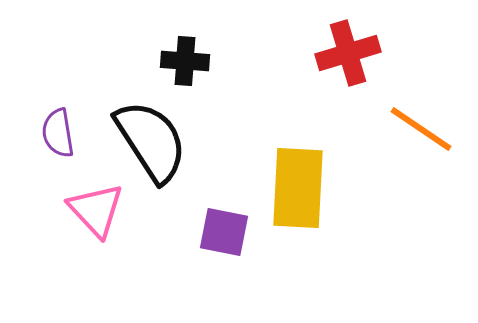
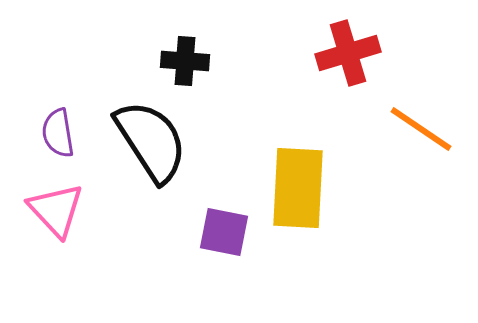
pink triangle: moved 40 px left
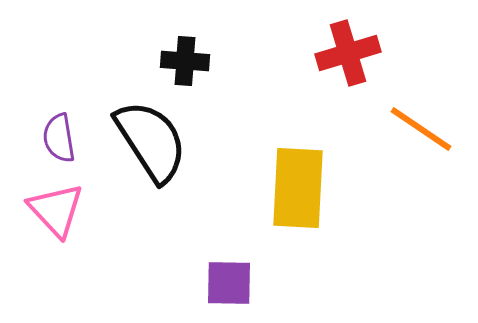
purple semicircle: moved 1 px right, 5 px down
purple square: moved 5 px right, 51 px down; rotated 10 degrees counterclockwise
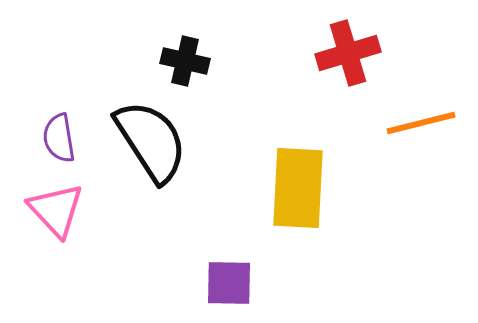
black cross: rotated 9 degrees clockwise
orange line: moved 6 px up; rotated 48 degrees counterclockwise
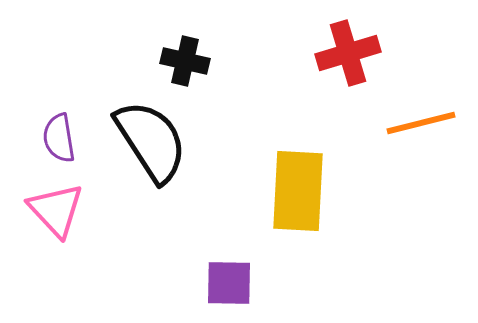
yellow rectangle: moved 3 px down
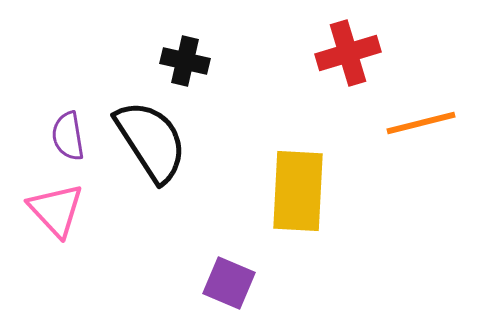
purple semicircle: moved 9 px right, 2 px up
purple square: rotated 22 degrees clockwise
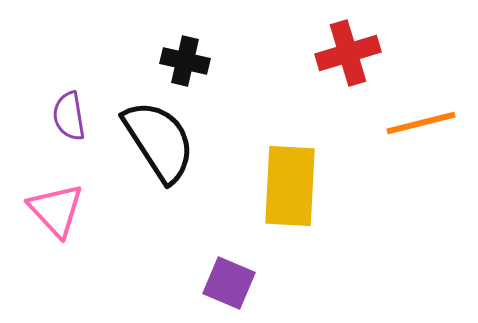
purple semicircle: moved 1 px right, 20 px up
black semicircle: moved 8 px right
yellow rectangle: moved 8 px left, 5 px up
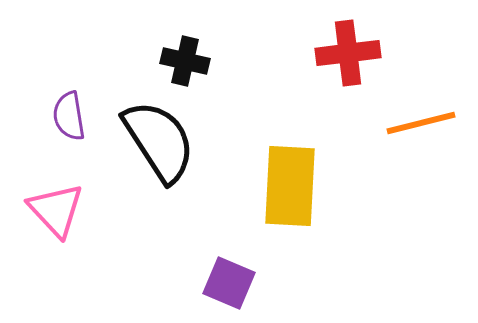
red cross: rotated 10 degrees clockwise
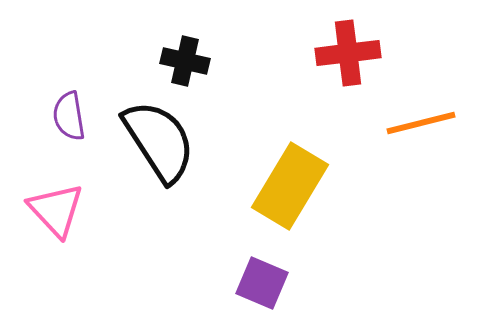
yellow rectangle: rotated 28 degrees clockwise
purple square: moved 33 px right
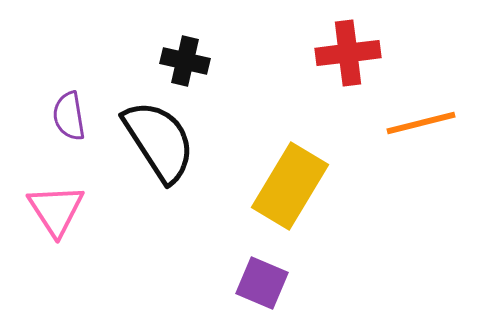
pink triangle: rotated 10 degrees clockwise
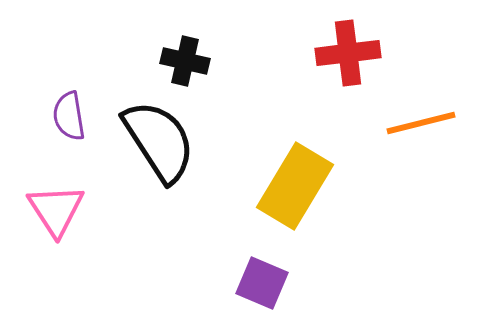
yellow rectangle: moved 5 px right
